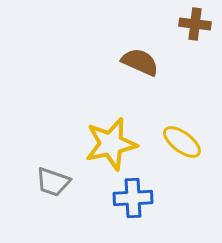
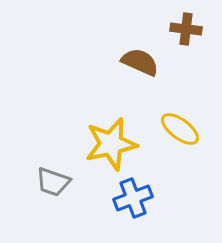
brown cross: moved 9 px left, 5 px down
yellow ellipse: moved 2 px left, 13 px up
blue cross: rotated 18 degrees counterclockwise
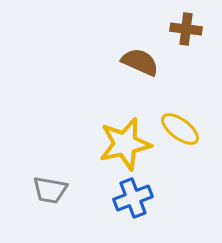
yellow star: moved 14 px right
gray trapezoid: moved 3 px left, 8 px down; rotated 9 degrees counterclockwise
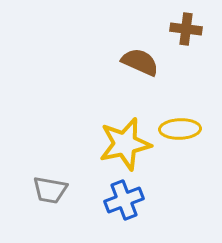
yellow ellipse: rotated 39 degrees counterclockwise
blue cross: moved 9 px left, 2 px down
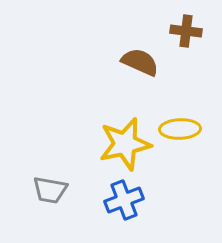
brown cross: moved 2 px down
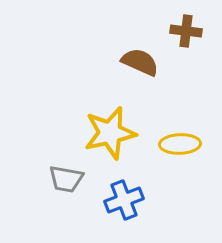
yellow ellipse: moved 15 px down
yellow star: moved 15 px left, 11 px up
gray trapezoid: moved 16 px right, 11 px up
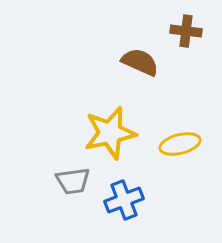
yellow ellipse: rotated 12 degrees counterclockwise
gray trapezoid: moved 7 px right, 2 px down; rotated 18 degrees counterclockwise
